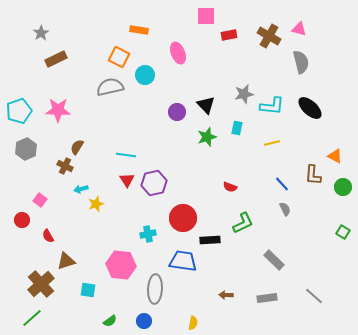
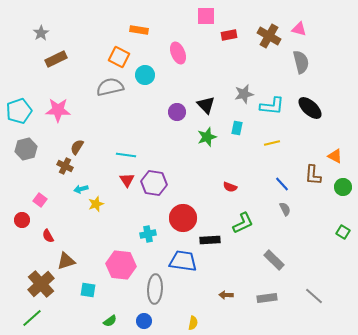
gray hexagon at (26, 149): rotated 10 degrees clockwise
purple hexagon at (154, 183): rotated 20 degrees clockwise
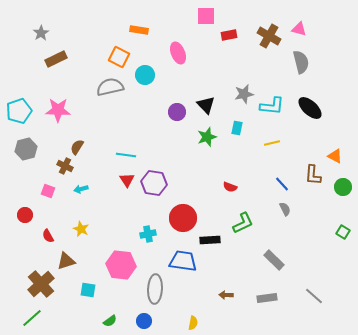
pink square at (40, 200): moved 8 px right, 9 px up; rotated 16 degrees counterclockwise
yellow star at (96, 204): moved 15 px left, 25 px down; rotated 28 degrees counterclockwise
red circle at (22, 220): moved 3 px right, 5 px up
